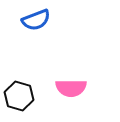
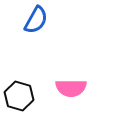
blue semicircle: rotated 40 degrees counterclockwise
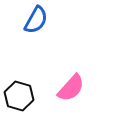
pink semicircle: rotated 48 degrees counterclockwise
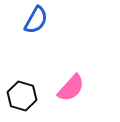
black hexagon: moved 3 px right
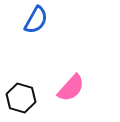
black hexagon: moved 1 px left, 2 px down
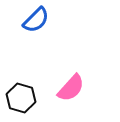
blue semicircle: rotated 16 degrees clockwise
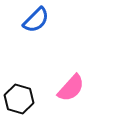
black hexagon: moved 2 px left, 1 px down
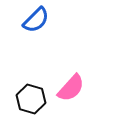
black hexagon: moved 12 px right
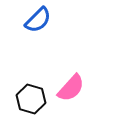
blue semicircle: moved 2 px right
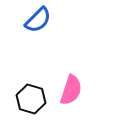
pink semicircle: moved 2 px down; rotated 24 degrees counterclockwise
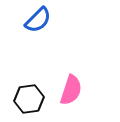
black hexagon: moved 2 px left; rotated 24 degrees counterclockwise
